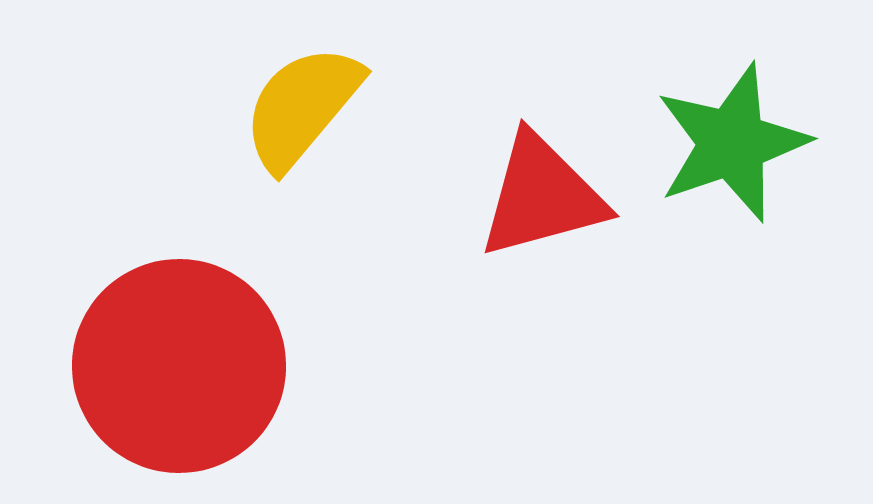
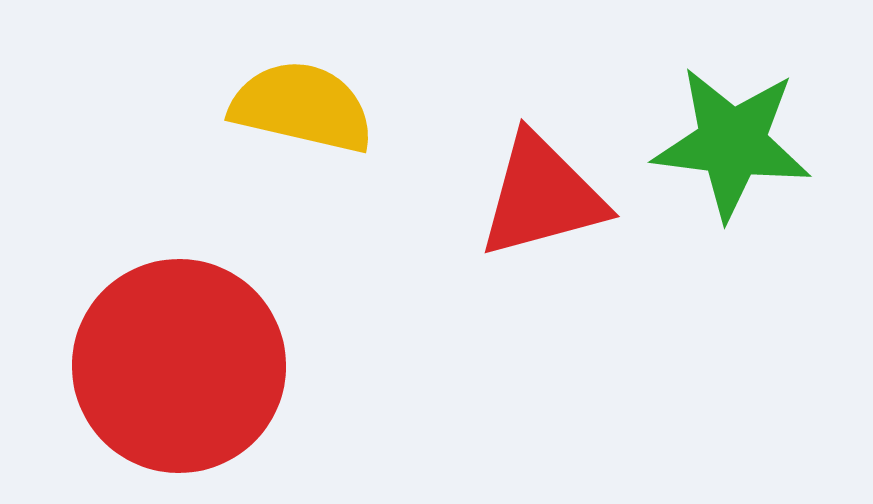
yellow semicircle: rotated 63 degrees clockwise
green star: rotated 26 degrees clockwise
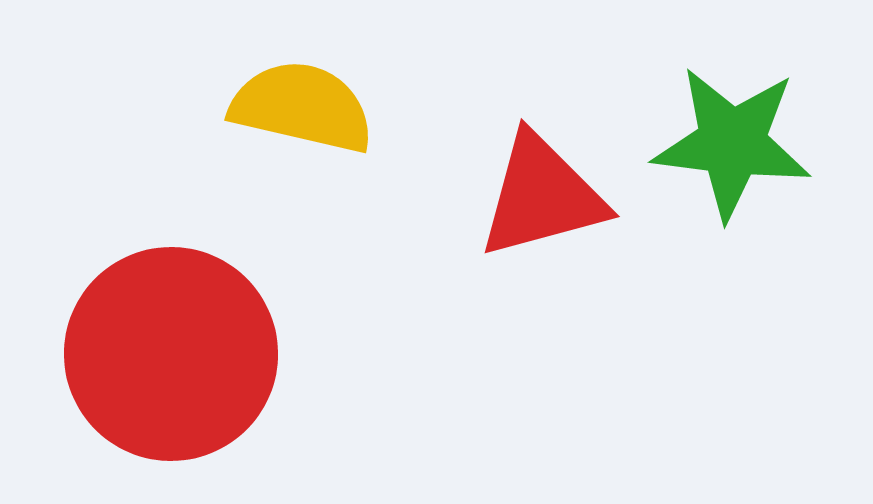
red circle: moved 8 px left, 12 px up
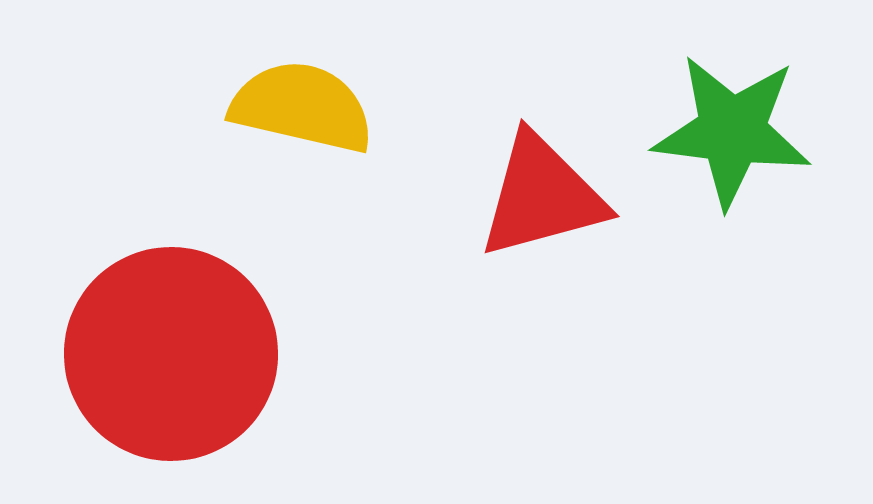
green star: moved 12 px up
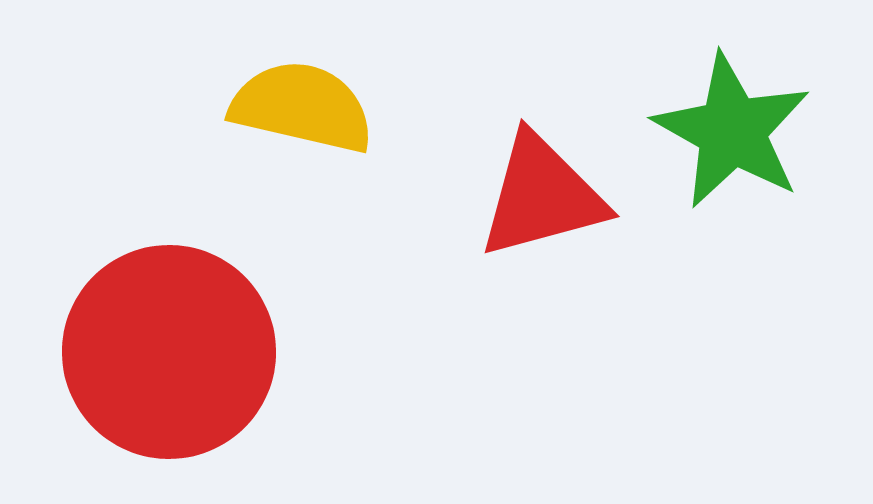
green star: rotated 22 degrees clockwise
red circle: moved 2 px left, 2 px up
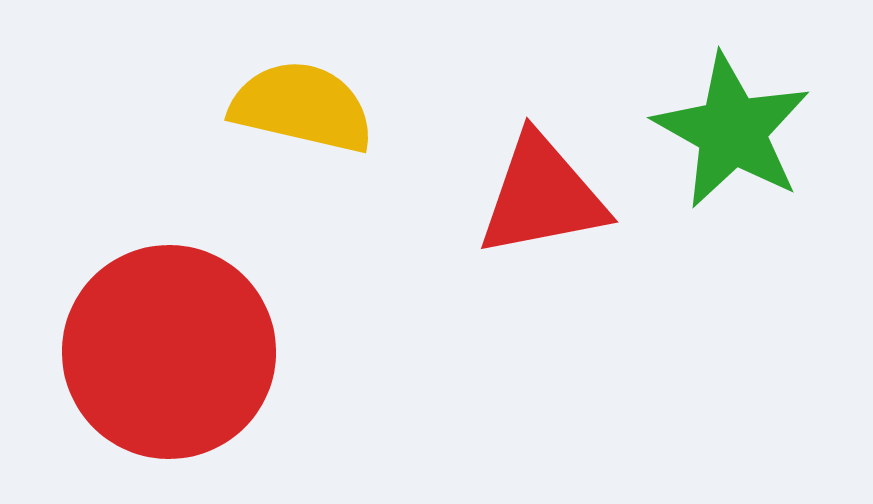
red triangle: rotated 4 degrees clockwise
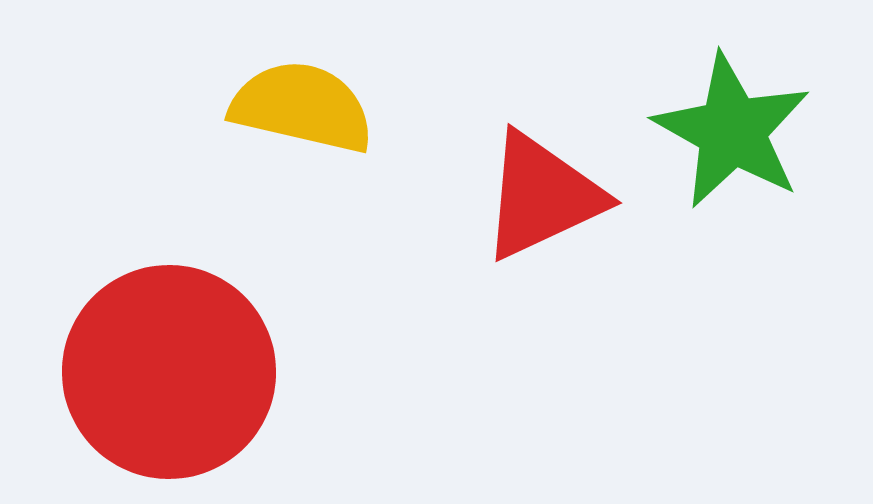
red triangle: rotated 14 degrees counterclockwise
red circle: moved 20 px down
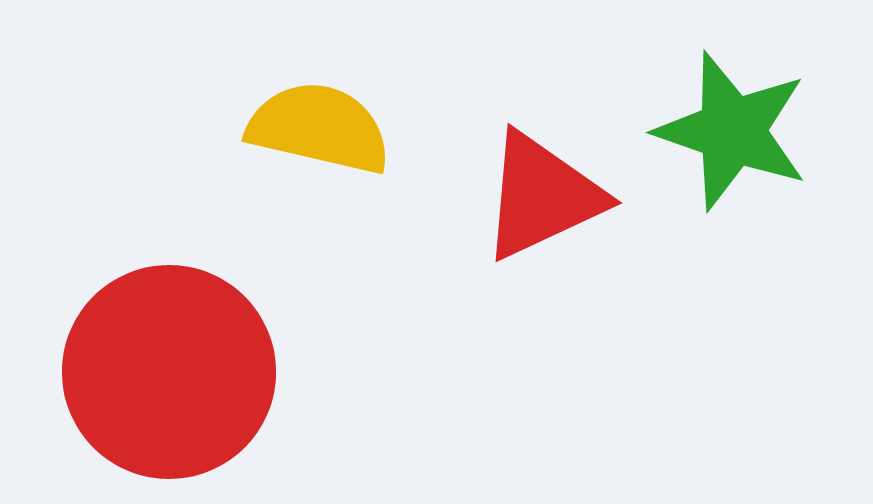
yellow semicircle: moved 17 px right, 21 px down
green star: rotated 10 degrees counterclockwise
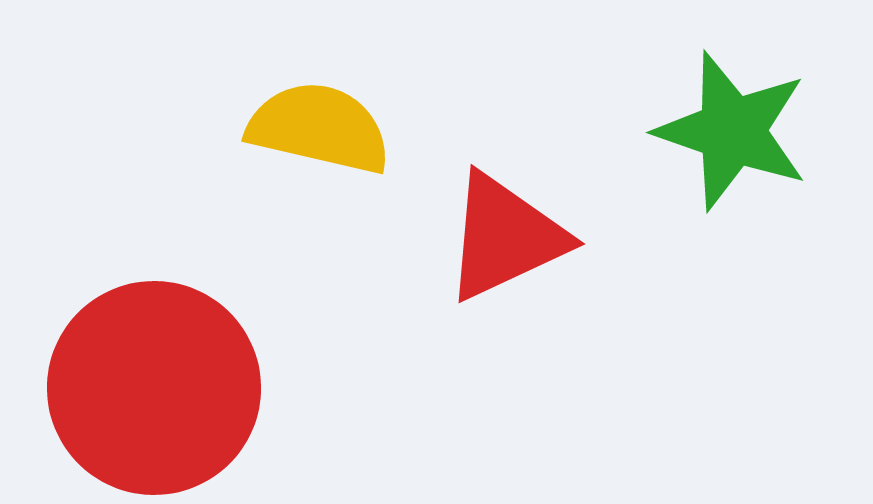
red triangle: moved 37 px left, 41 px down
red circle: moved 15 px left, 16 px down
